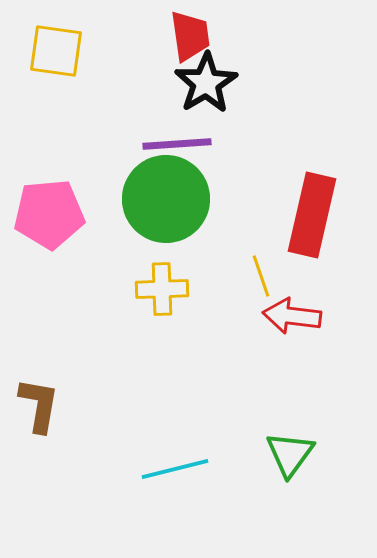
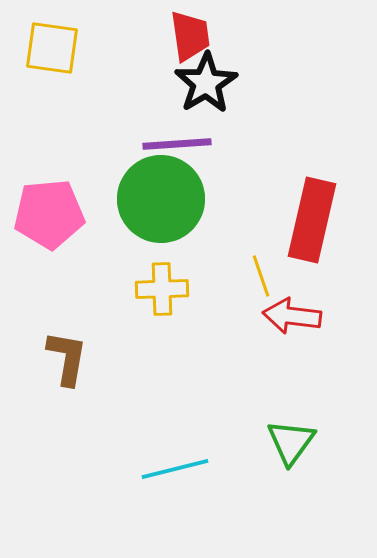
yellow square: moved 4 px left, 3 px up
green circle: moved 5 px left
red rectangle: moved 5 px down
brown L-shape: moved 28 px right, 47 px up
green triangle: moved 1 px right, 12 px up
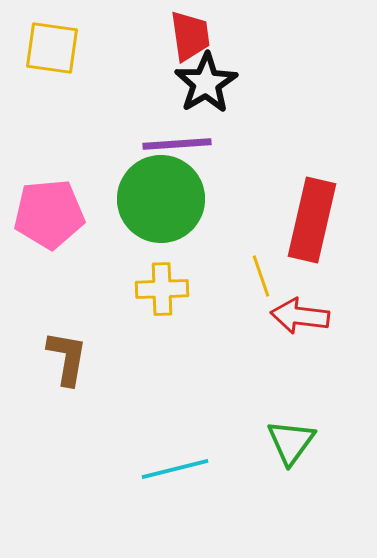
red arrow: moved 8 px right
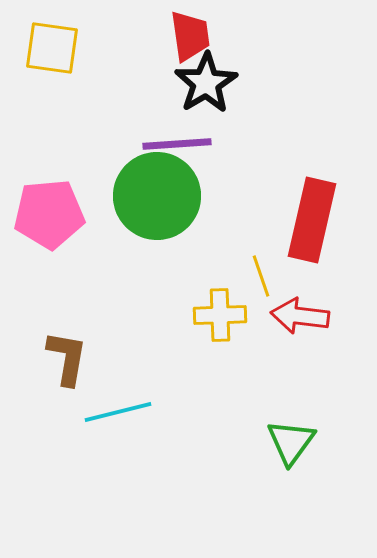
green circle: moved 4 px left, 3 px up
yellow cross: moved 58 px right, 26 px down
cyan line: moved 57 px left, 57 px up
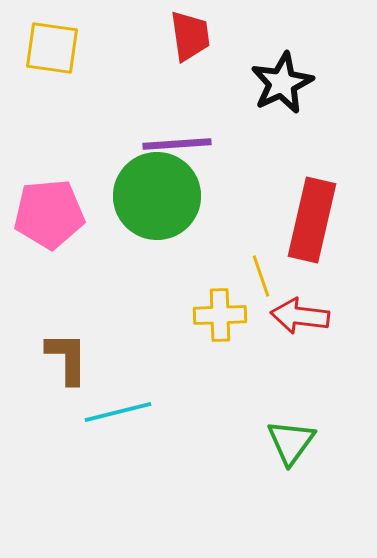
black star: moved 76 px right; rotated 6 degrees clockwise
brown L-shape: rotated 10 degrees counterclockwise
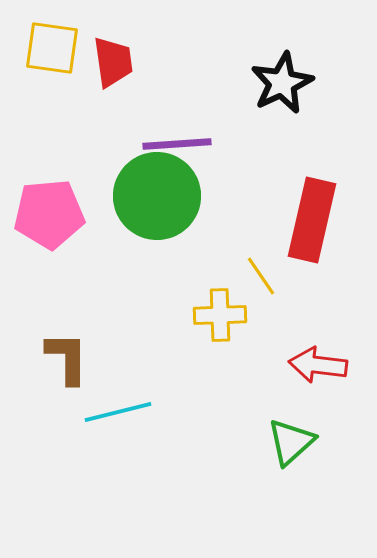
red trapezoid: moved 77 px left, 26 px down
yellow line: rotated 15 degrees counterclockwise
red arrow: moved 18 px right, 49 px down
green triangle: rotated 12 degrees clockwise
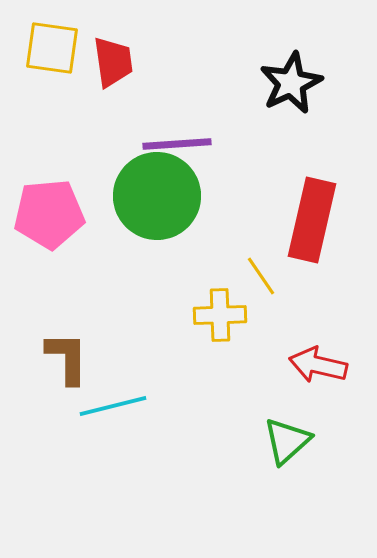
black star: moved 9 px right
red arrow: rotated 6 degrees clockwise
cyan line: moved 5 px left, 6 px up
green triangle: moved 4 px left, 1 px up
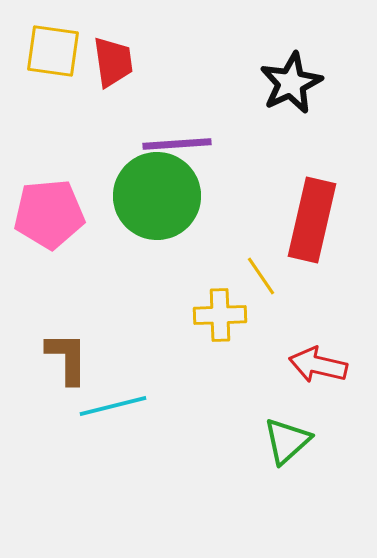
yellow square: moved 1 px right, 3 px down
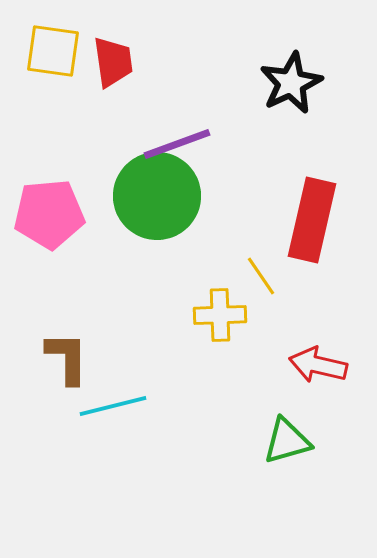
purple line: rotated 16 degrees counterclockwise
green triangle: rotated 26 degrees clockwise
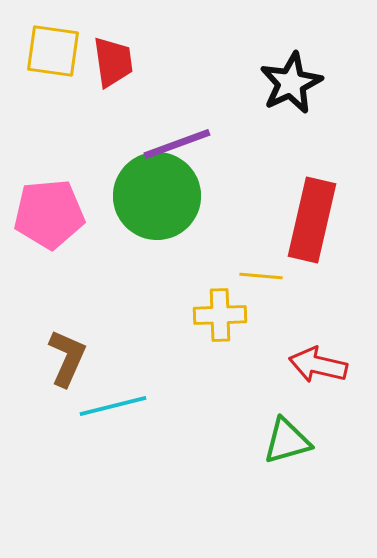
yellow line: rotated 51 degrees counterclockwise
brown L-shape: rotated 24 degrees clockwise
